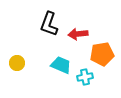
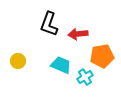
orange pentagon: moved 2 px down
yellow circle: moved 1 px right, 2 px up
cyan cross: rotated 21 degrees counterclockwise
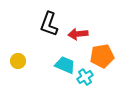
cyan trapezoid: moved 4 px right
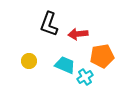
yellow circle: moved 11 px right
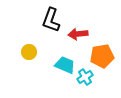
black L-shape: moved 2 px right, 4 px up
yellow circle: moved 9 px up
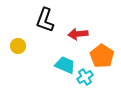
black L-shape: moved 6 px left
yellow circle: moved 11 px left, 6 px up
orange pentagon: rotated 30 degrees counterclockwise
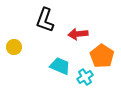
yellow circle: moved 4 px left, 1 px down
cyan trapezoid: moved 5 px left, 1 px down
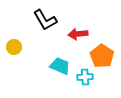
black L-shape: rotated 50 degrees counterclockwise
cyan cross: rotated 28 degrees clockwise
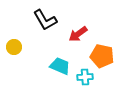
red arrow: rotated 30 degrees counterclockwise
orange pentagon: rotated 20 degrees counterclockwise
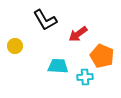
yellow circle: moved 1 px right, 1 px up
orange pentagon: rotated 10 degrees clockwise
cyan trapezoid: moved 2 px left; rotated 20 degrees counterclockwise
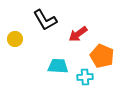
yellow circle: moved 7 px up
